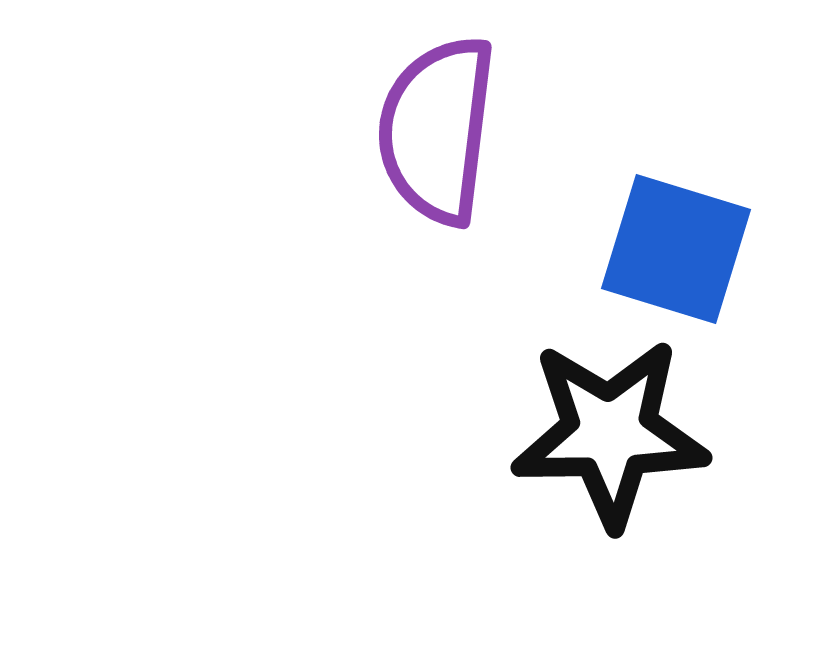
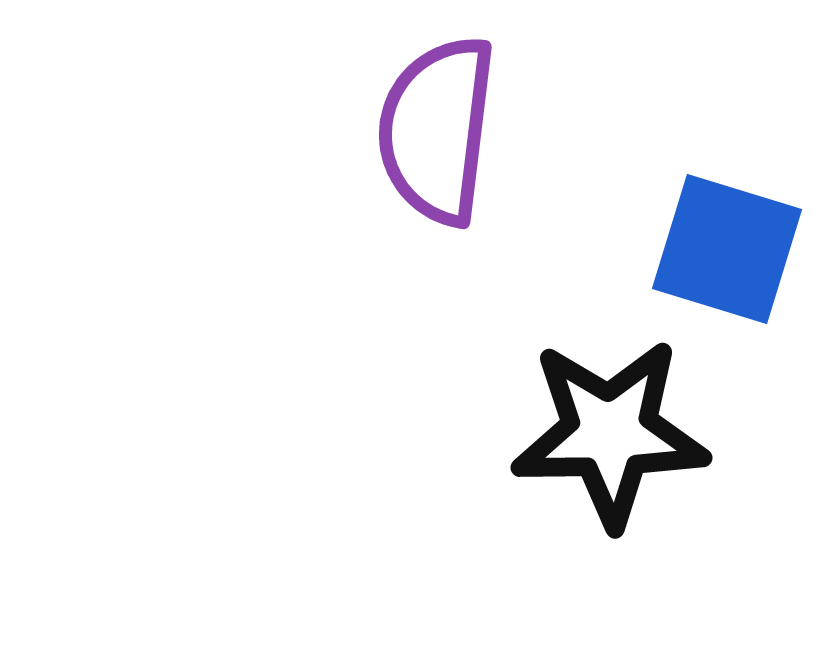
blue square: moved 51 px right
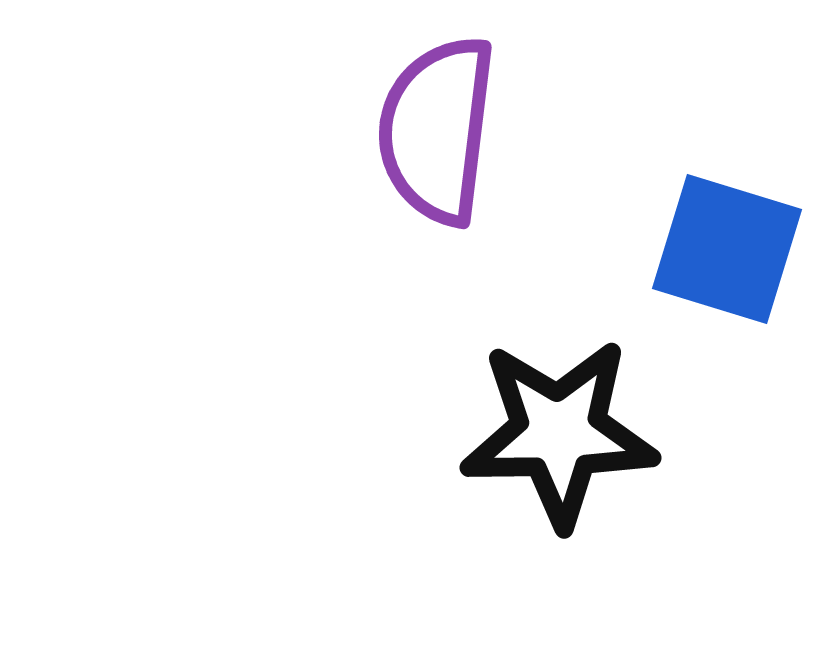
black star: moved 51 px left
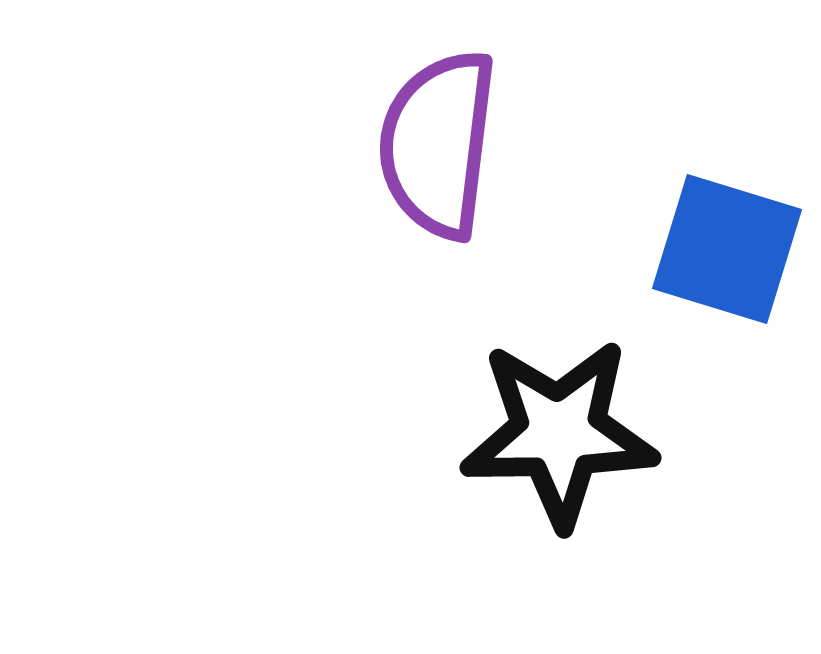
purple semicircle: moved 1 px right, 14 px down
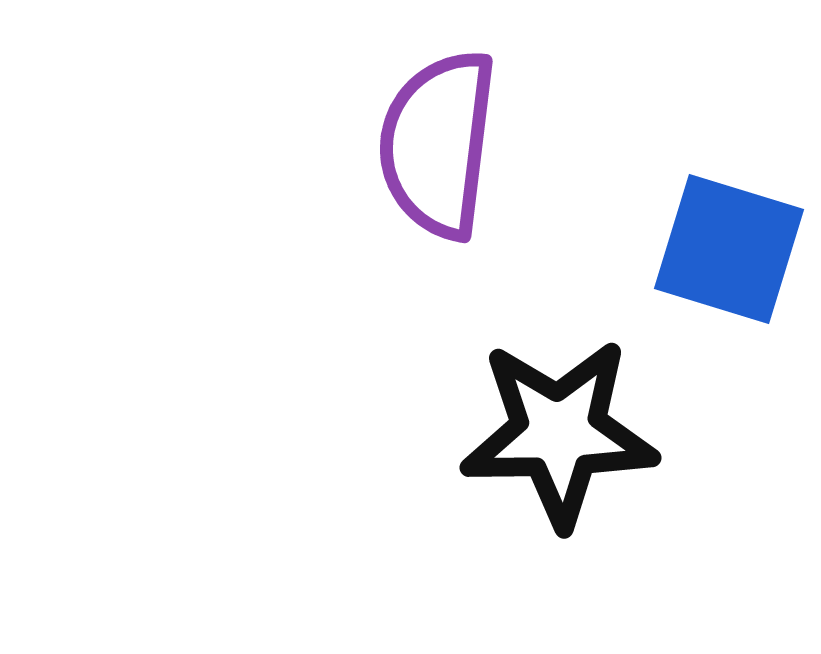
blue square: moved 2 px right
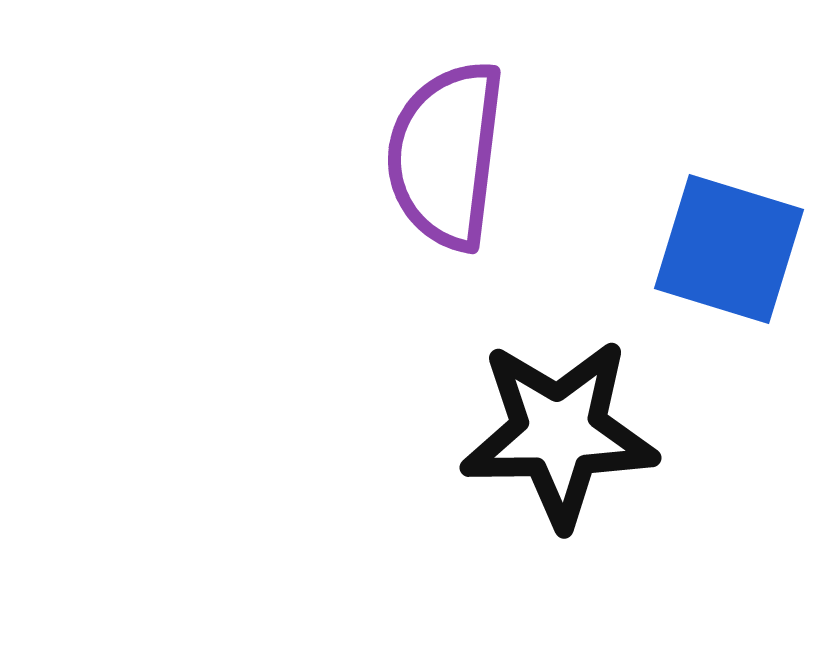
purple semicircle: moved 8 px right, 11 px down
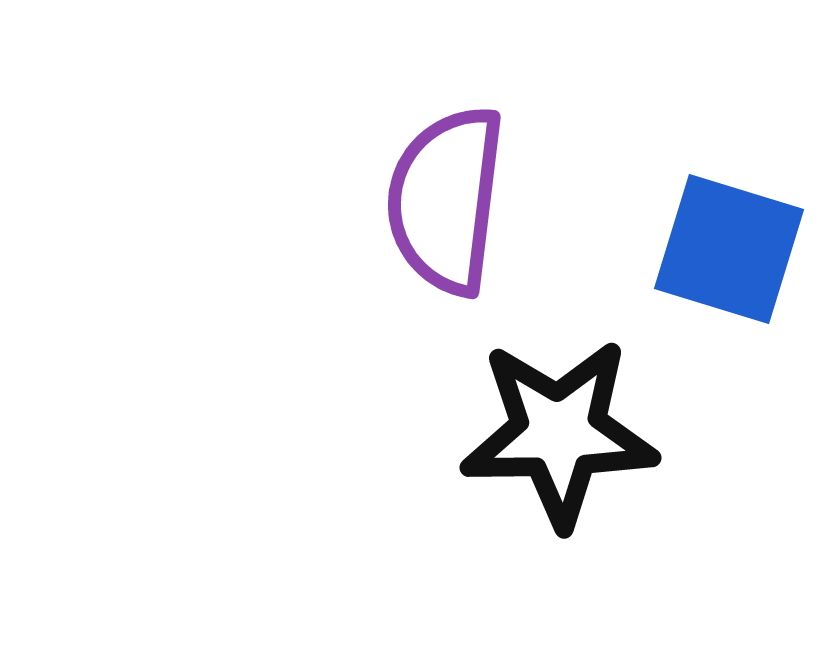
purple semicircle: moved 45 px down
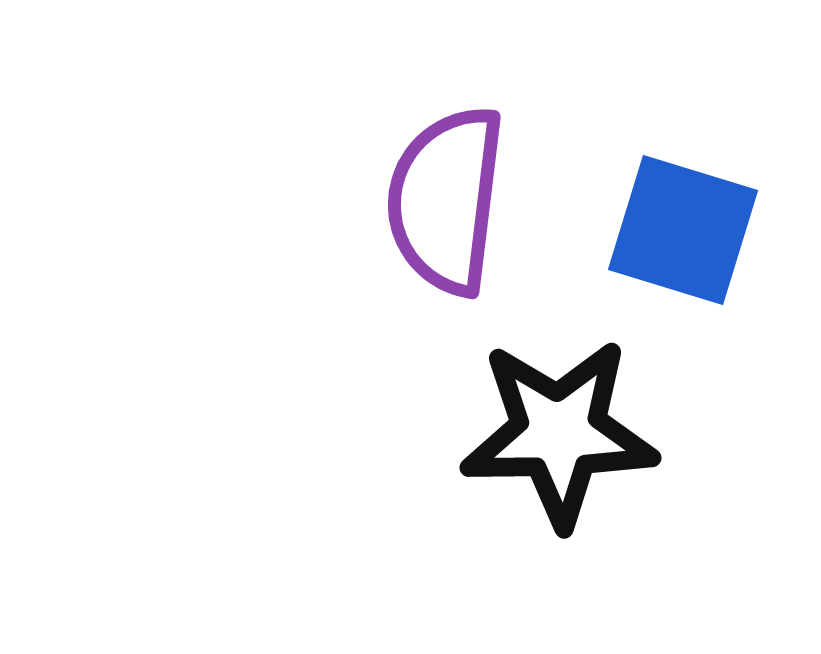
blue square: moved 46 px left, 19 px up
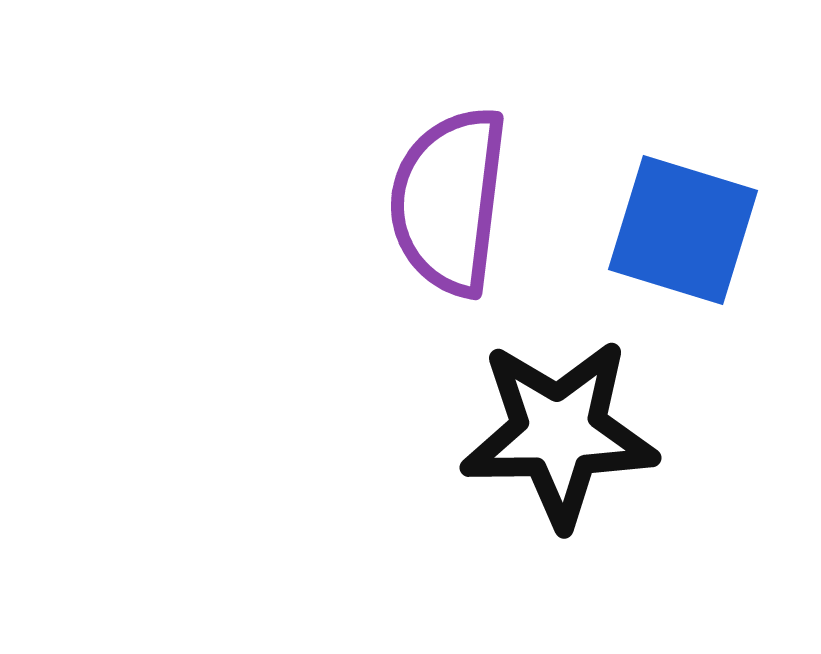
purple semicircle: moved 3 px right, 1 px down
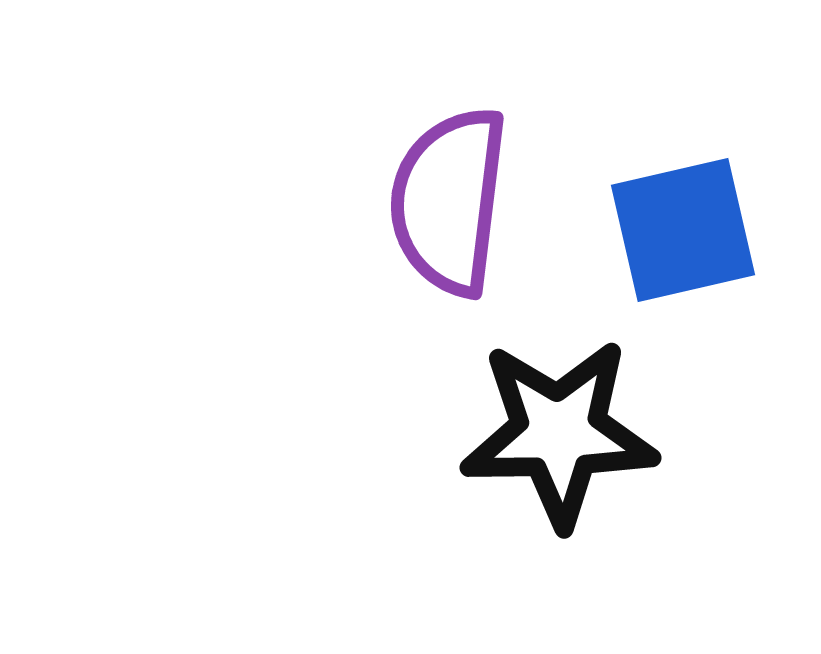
blue square: rotated 30 degrees counterclockwise
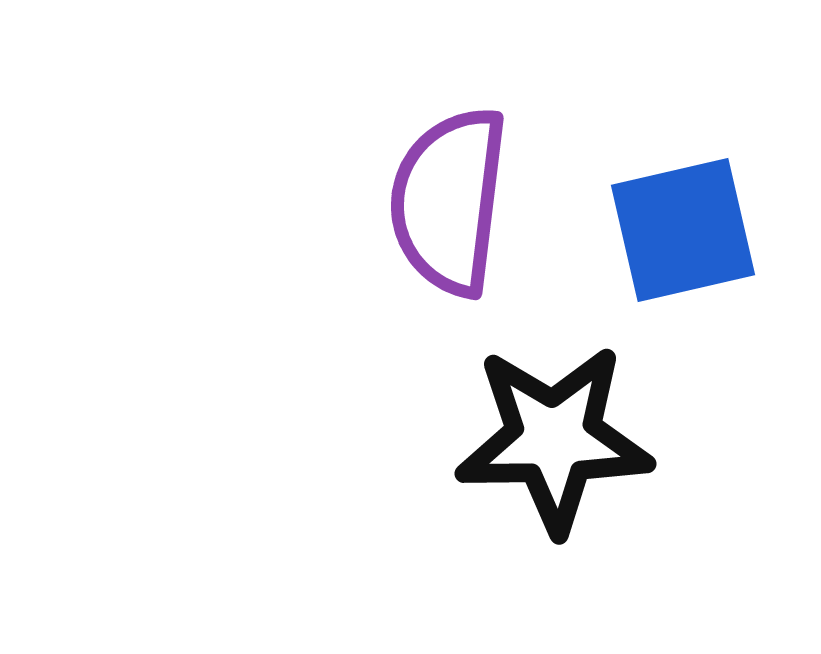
black star: moved 5 px left, 6 px down
